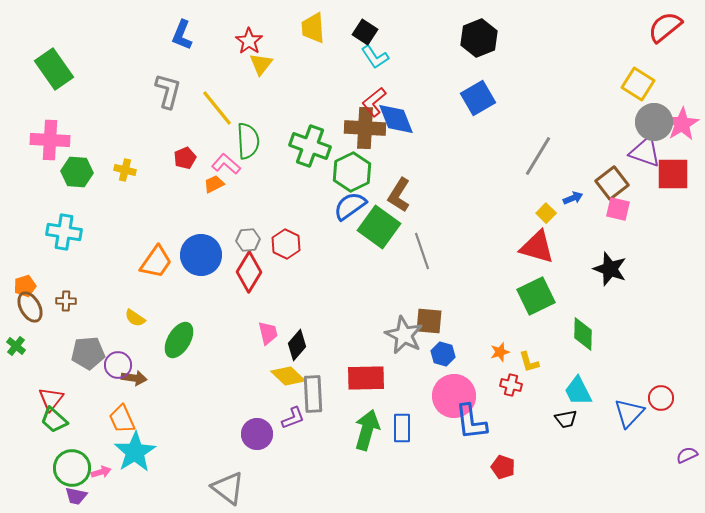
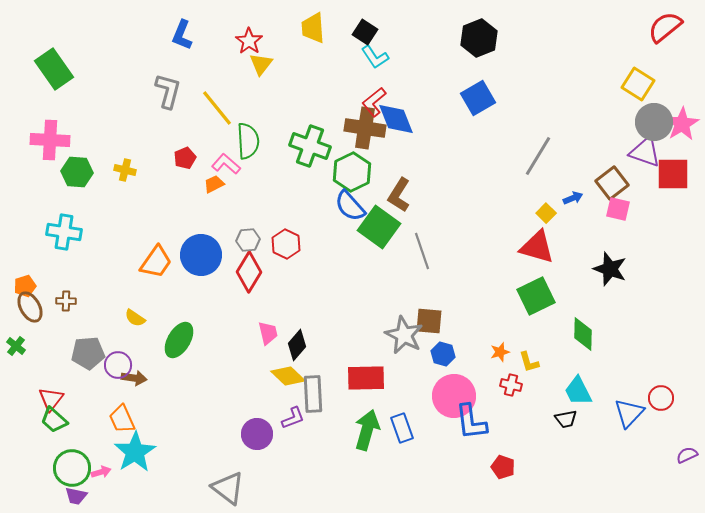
brown cross at (365, 128): rotated 6 degrees clockwise
blue semicircle at (350, 206): rotated 96 degrees counterclockwise
blue rectangle at (402, 428): rotated 20 degrees counterclockwise
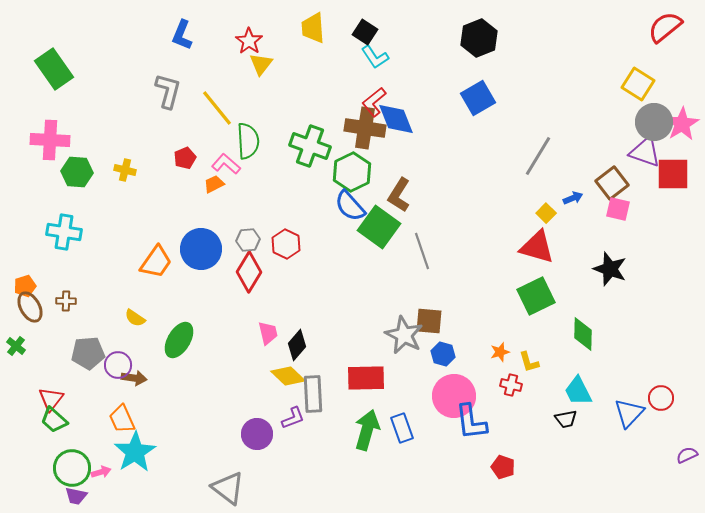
blue circle at (201, 255): moved 6 px up
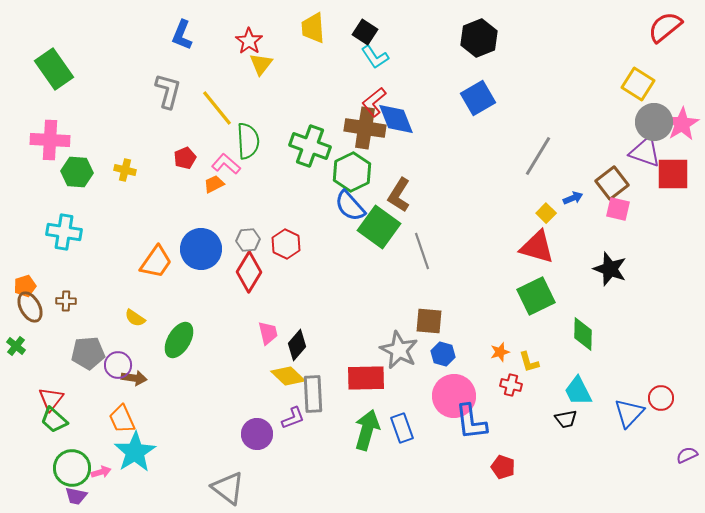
gray star at (404, 335): moved 5 px left, 15 px down
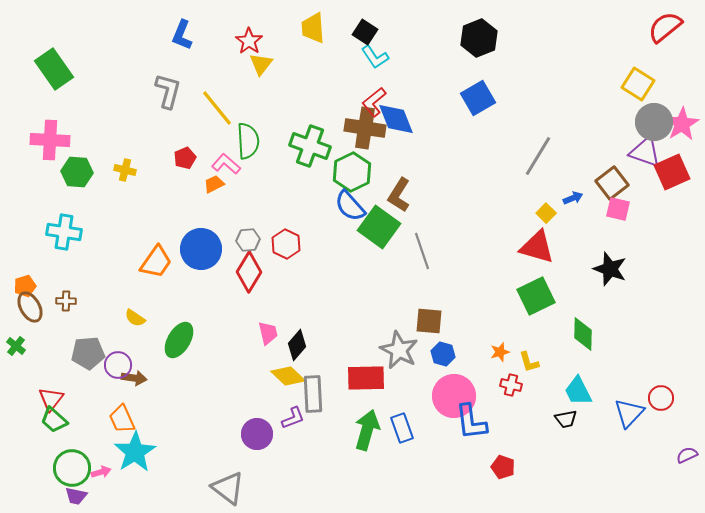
red square at (673, 174): moved 1 px left, 2 px up; rotated 24 degrees counterclockwise
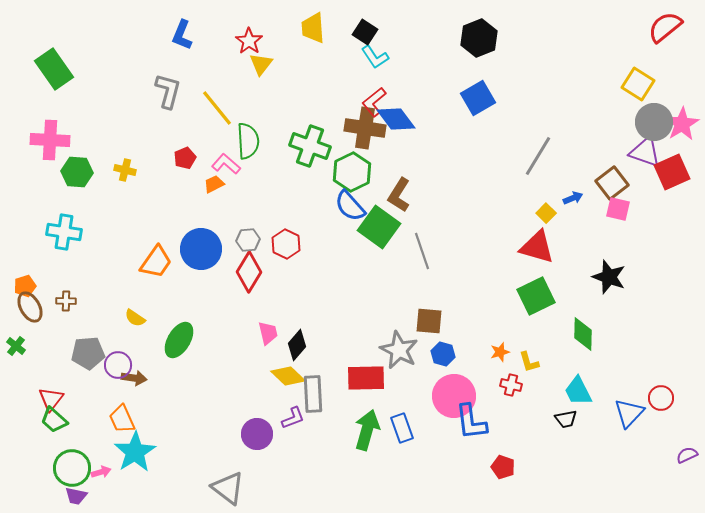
blue diamond at (396, 119): rotated 15 degrees counterclockwise
black star at (610, 269): moved 1 px left, 8 px down
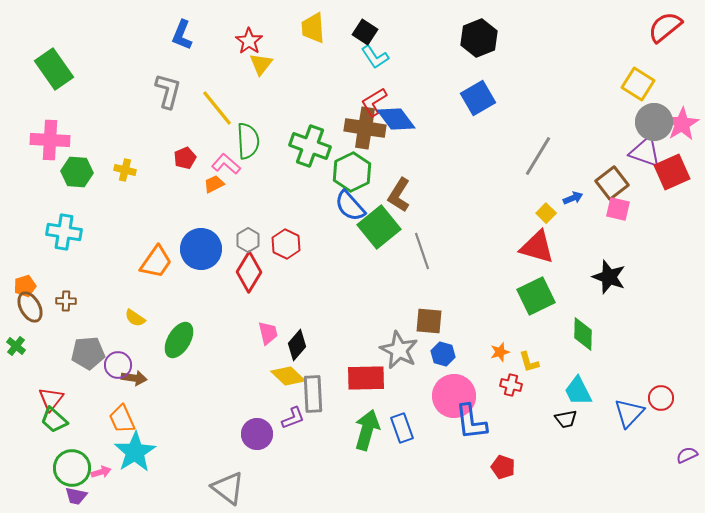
red L-shape at (374, 102): rotated 8 degrees clockwise
green square at (379, 227): rotated 15 degrees clockwise
gray hexagon at (248, 240): rotated 25 degrees counterclockwise
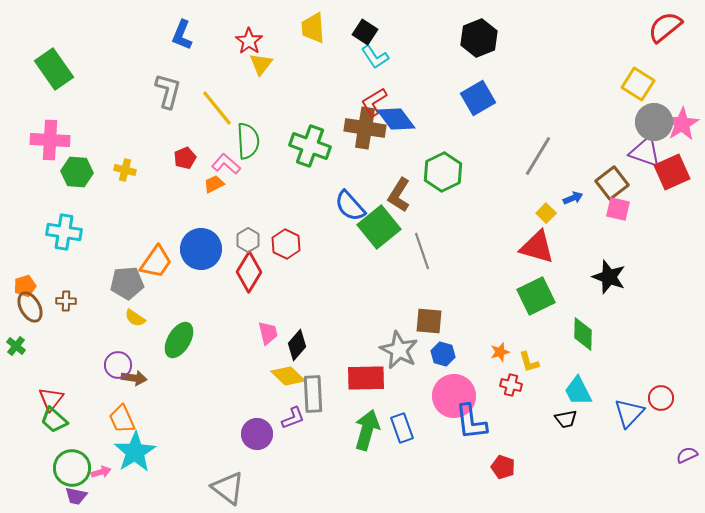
green hexagon at (352, 172): moved 91 px right
gray pentagon at (88, 353): moved 39 px right, 70 px up
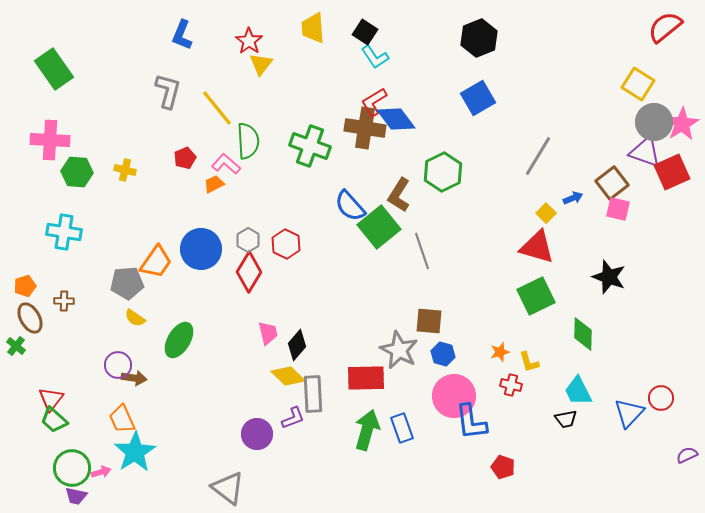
brown cross at (66, 301): moved 2 px left
brown ellipse at (30, 307): moved 11 px down
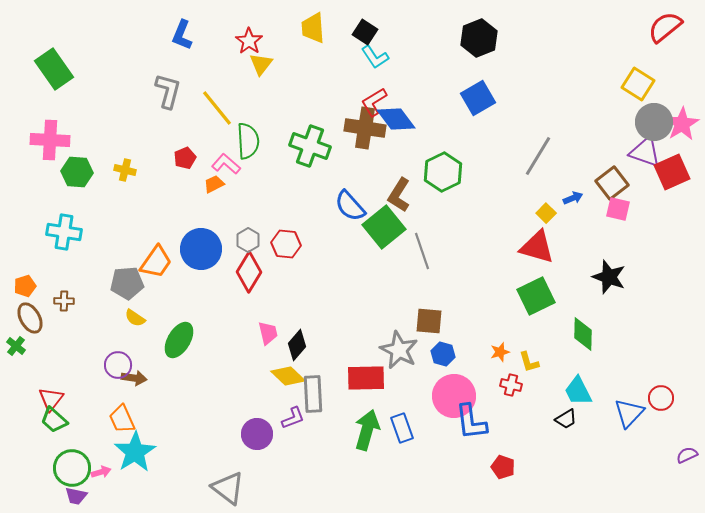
green square at (379, 227): moved 5 px right
red hexagon at (286, 244): rotated 20 degrees counterclockwise
black trapezoid at (566, 419): rotated 20 degrees counterclockwise
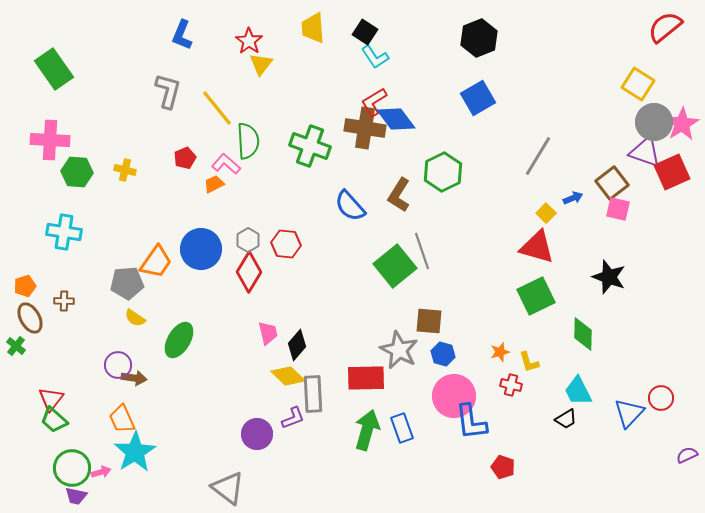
green square at (384, 227): moved 11 px right, 39 px down
